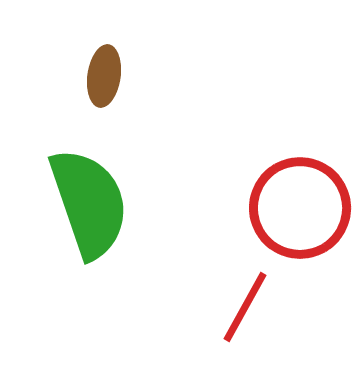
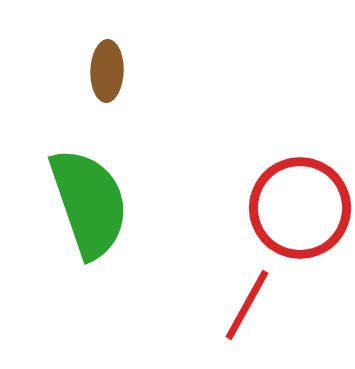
brown ellipse: moved 3 px right, 5 px up; rotated 6 degrees counterclockwise
red line: moved 2 px right, 2 px up
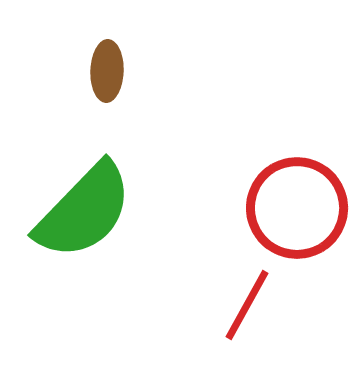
green semicircle: moved 5 px left, 8 px down; rotated 63 degrees clockwise
red circle: moved 3 px left
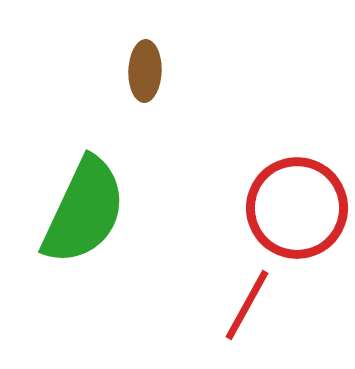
brown ellipse: moved 38 px right
green semicircle: rotated 19 degrees counterclockwise
